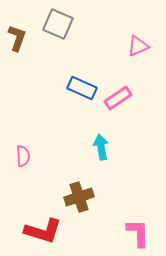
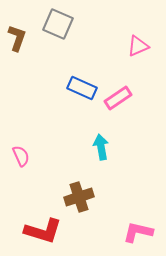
pink semicircle: moved 2 px left; rotated 20 degrees counterclockwise
pink L-shape: moved 1 px up; rotated 76 degrees counterclockwise
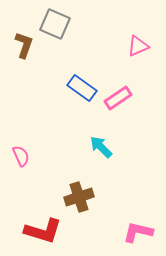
gray square: moved 3 px left
brown L-shape: moved 7 px right, 7 px down
blue rectangle: rotated 12 degrees clockwise
cyan arrow: rotated 35 degrees counterclockwise
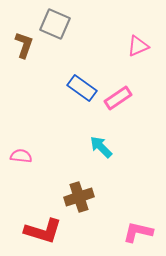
pink semicircle: rotated 60 degrees counterclockwise
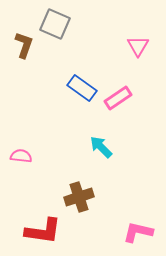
pink triangle: rotated 35 degrees counterclockwise
red L-shape: rotated 9 degrees counterclockwise
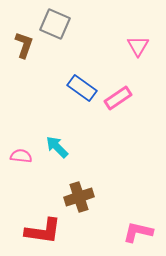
cyan arrow: moved 44 px left
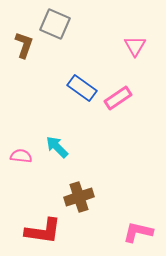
pink triangle: moved 3 px left
